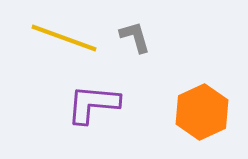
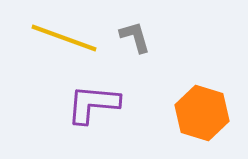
orange hexagon: moved 1 px down; rotated 18 degrees counterclockwise
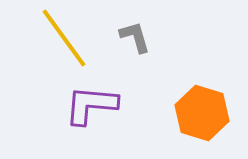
yellow line: rotated 34 degrees clockwise
purple L-shape: moved 2 px left, 1 px down
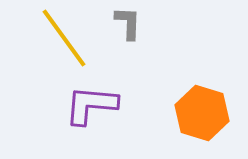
gray L-shape: moved 7 px left, 14 px up; rotated 18 degrees clockwise
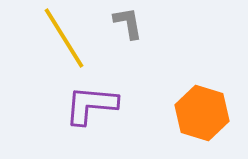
gray L-shape: rotated 12 degrees counterclockwise
yellow line: rotated 4 degrees clockwise
